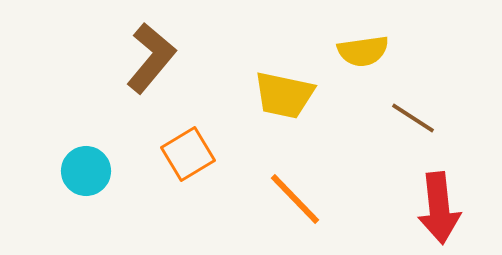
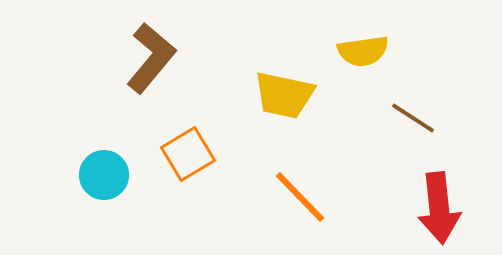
cyan circle: moved 18 px right, 4 px down
orange line: moved 5 px right, 2 px up
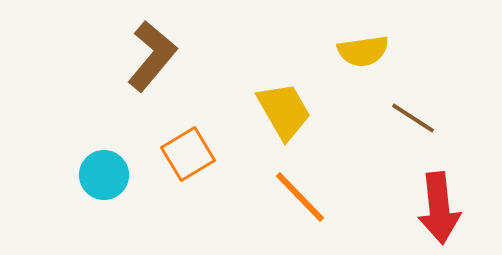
brown L-shape: moved 1 px right, 2 px up
yellow trapezoid: moved 16 px down; rotated 132 degrees counterclockwise
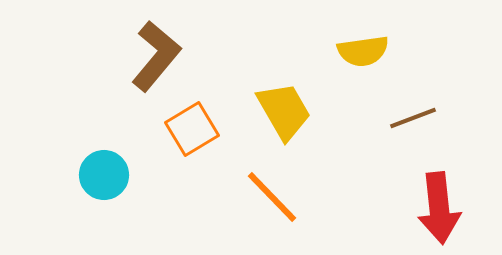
brown L-shape: moved 4 px right
brown line: rotated 54 degrees counterclockwise
orange square: moved 4 px right, 25 px up
orange line: moved 28 px left
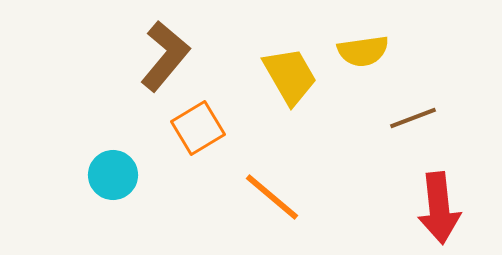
brown L-shape: moved 9 px right
yellow trapezoid: moved 6 px right, 35 px up
orange square: moved 6 px right, 1 px up
cyan circle: moved 9 px right
orange line: rotated 6 degrees counterclockwise
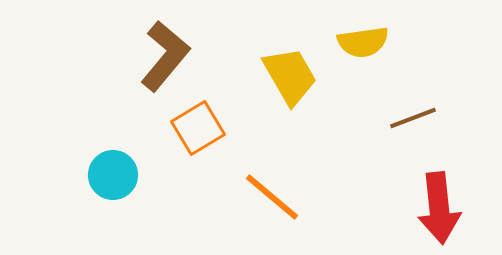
yellow semicircle: moved 9 px up
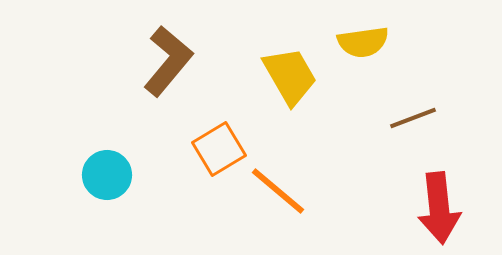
brown L-shape: moved 3 px right, 5 px down
orange square: moved 21 px right, 21 px down
cyan circle: moved 6 px left
orange line: moved 6 px right, 6 px up
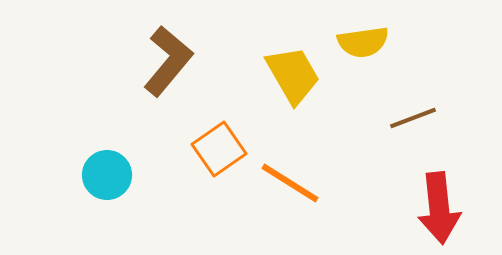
yellow trapezoid: moved 3 px right, 1 px up
orange square: rotated 4 degrees counterclockwise
orange line: moved 12 px right, 8 px up; rotated 8 degrees counterclockwise
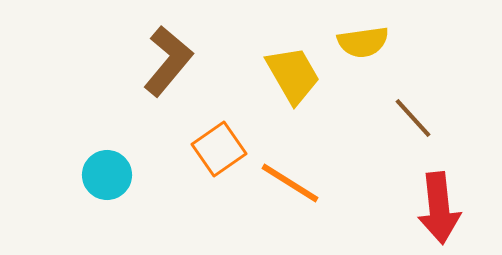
brown line: rotated 69 degrees clockwise
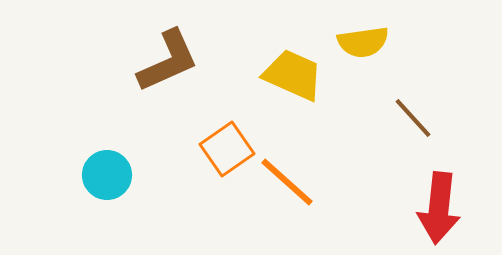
brown L-shape: rotated 26 degrees clockwise
yellow trapezoid: rotated 36 degrees counterclockwise
orange square: moved 8 px right
orange line: moved 3 px left, 1 px up; rotated 10 degrees clockwise
red arrow: rotated 12 degrees clockwise
